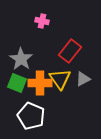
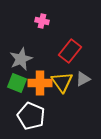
gray star: rotated 15 degrees clockwise
yellow triangle: moved 2 px right, 3 px down
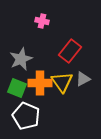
green square: moved 5 px down
white pentagon: moved 5 px left
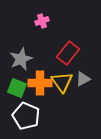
pink cross: rotated 32 degrees counterclockwise
red rectangle: moved 2 px left, 2 px down
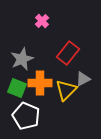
pink cross: rotated 24 degrees counterclockwise
gray star: moved 1 px right
yellow triangle: moved 4 px right, 8 px down; rotated 20 degrees clockwise
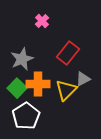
orange cross: moved 2 px left, 1 px down
green square: rotated 24 degrees clockwise
white pentagon: rotated 16 degrees clockwise
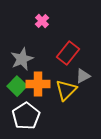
gray triangle: moved 3 px up
green square: moved 2 px up
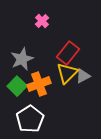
orange cross: moved 1 px right; rotated 20 degrees counterclockwise
yellow triangle: moved 1 px right, 17 px up
white pentagon: moved 4 px right, 3 px down
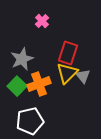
red rectangle: rotated 20 degrees counterclockwise
gray triangle: rotated 42 degrees counterclockwise
white pentagon: moved 2 px down; rotated 20 degrees clockwise
